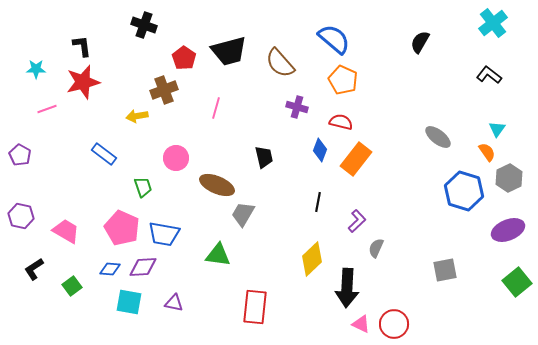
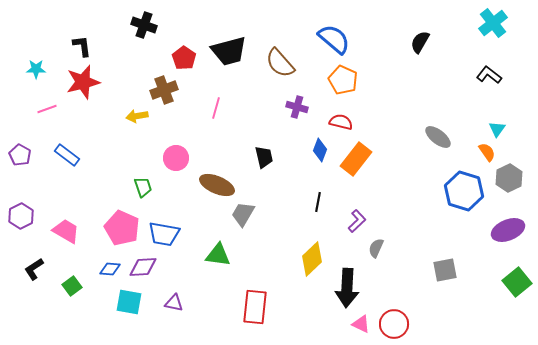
blue rectangle at (104, 154): moved 37 px left, 1 px down
purple hexagon at (21, 216): rotated 20 degrees clockwise
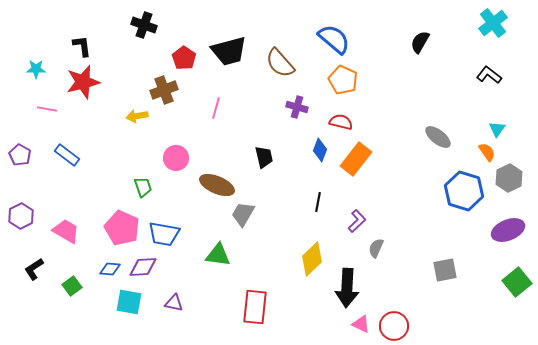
pink line at (47, 109): rotated 30 degrees clockwise
red circle at (394, 324): moved 2 px down
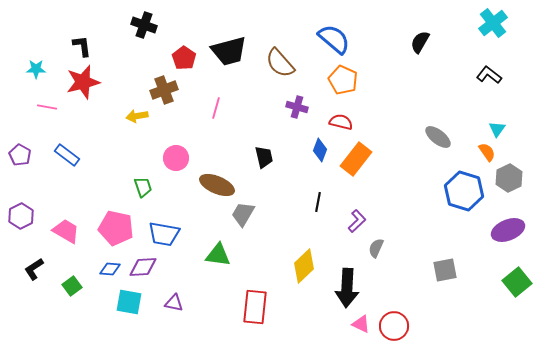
pink line at (47, 109): moved 2 px up
pink pentagon at (122, 228): moved 6 px left; rotated 12 degrees counterclockwise
yellow diamond at (312, 259): moved 8 px left, 7 px down
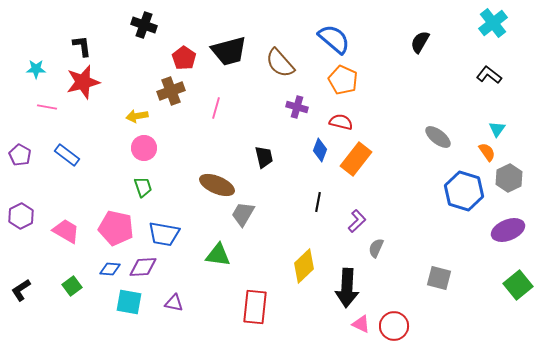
brown cross at (164, 90): moved 7 px right, 1 px down
pink circle at (176, 158): moved 32 px left, 10 px up
black L-shape at (34, 269): moved 13 px left, 21 px down
gray square at (445, 270): moved 6 px left, 8 px down; rotated 25 degrees clockwise
green square at (517, 282): moved 1 px right, 3 px down
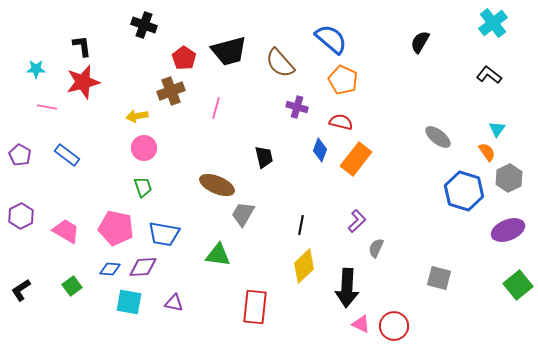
blue semicircle at (334, 39): moved 3 px left
black line at (318, 202): moved 17 px left, 23 px down
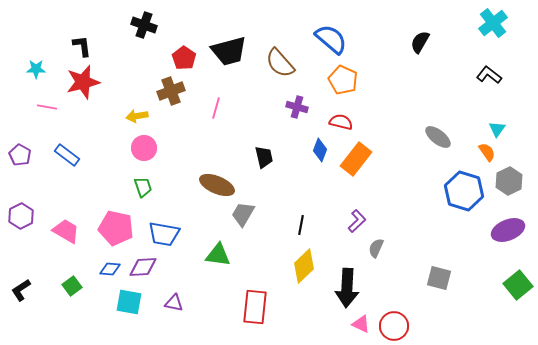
gray hexagon at (509, 178): moved 3 px down
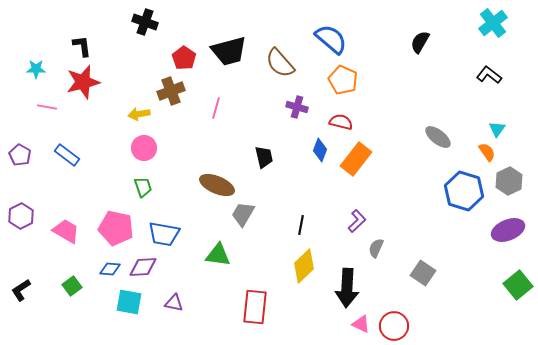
black cross at (144, 25): moved 1 px right, 3 px up
yellow arrow at (137, 116): moved 2 px right, 2 px up
gray square at (439, 278): moved 16 px left, 5 px up; rotated 20 degrees clockwise
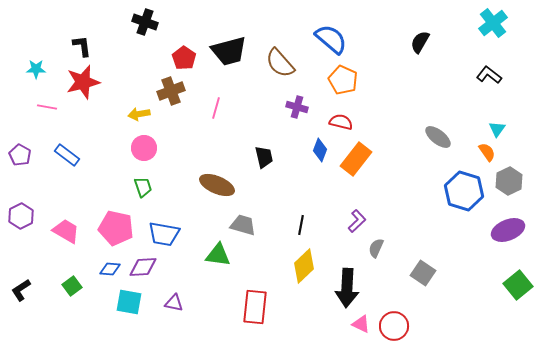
gray trapezoid at (243, 214): moved 11 px down; rotated 76 degrees clockwise
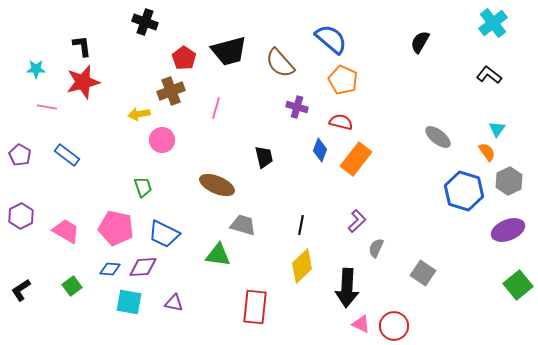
pink circle at (144, 148): moved 18 px right, 8 px up
blue trapezoid at (164, 234): rotated 16 degrees clockwise
yellow diamond at (304, 266): moved 2 px left
